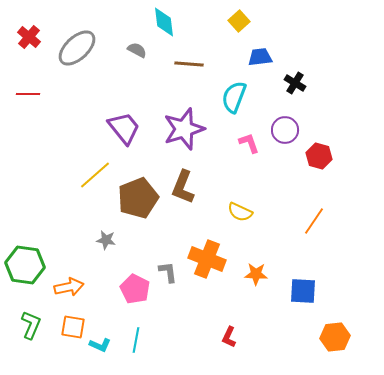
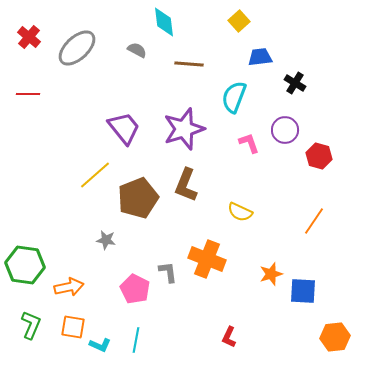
brown L-shape: moved 3 px right, 2 px up
orange star: moved 15 px right; rotated 20 degrees counterclockwise
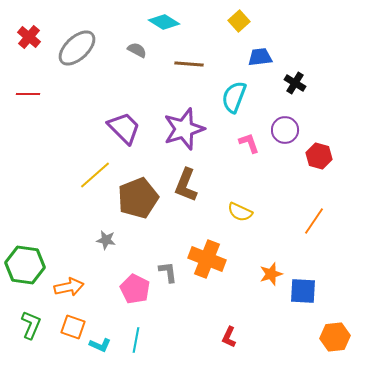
cyan diamond: rotated 52 degrees counterclockwise
purple trapezoid: rotated 6 degrees counterclockwise
orange square: rotated 10 degrees clockwise
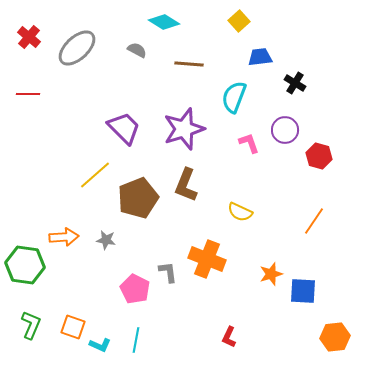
orange arrow: moved 5 px left, 50 px up; rotated 8 degrees clockwise
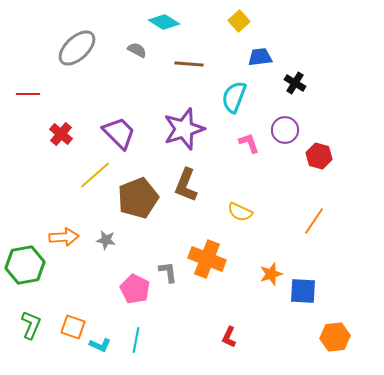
red cross: moved 32 px right, 97 px down
purple trapezoid: moved 5 px left, 5 px down
green hexagon: rotated 18 degrees counterclockwise
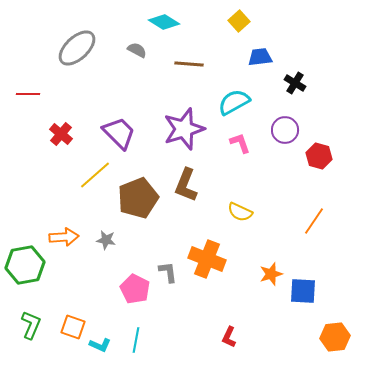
cyan semicircle: moved 5 px down; rotated 40 degrees clockwise
pink L-shape: moved 9 px left
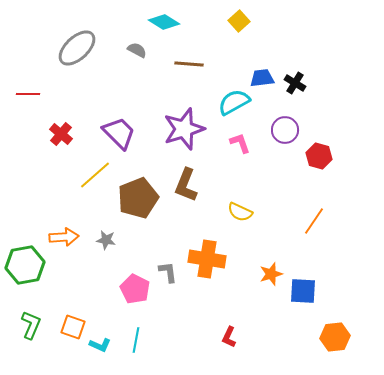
blue trapezoid: moved 2 px right, 21 px down
orange cross: rotated 12 degrees counterclockwise
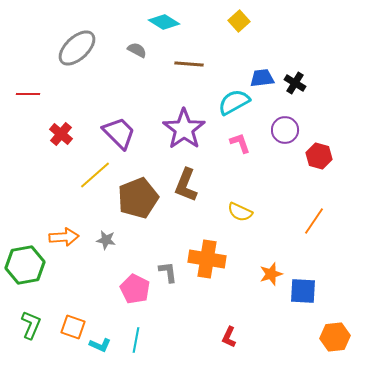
purple star: rotated 18 degrees counterclockwise
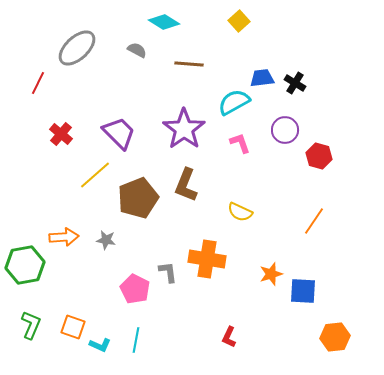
red line: moved 10 px right, 11 px up; rotated 65 degrees counterclockwise
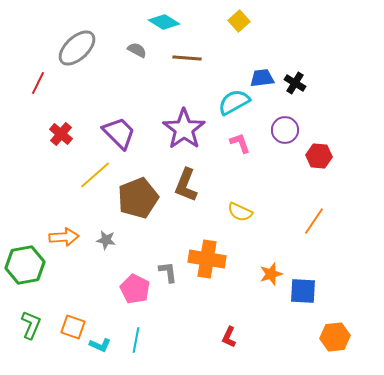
brown line: moved 2 px left, 6 px up
red hexagon: rotated 10 degrees counterclockwise
